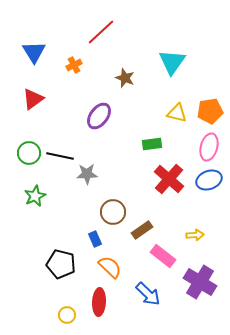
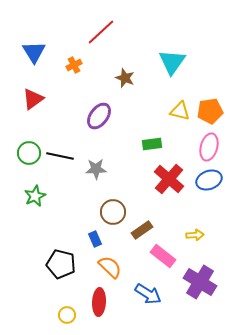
yellow triangle: moved 3 px right, 2 px up
gray star: moved 9 px right, 5 px up
blue arrow: rotated 12 degrees counterclockwise
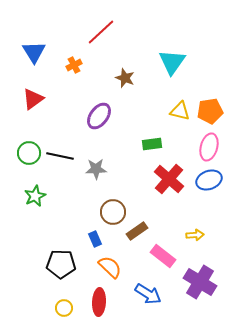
brown rectangle: moved 5 px left, 1 px down
black pentagon: rotated 12 degrees counterclockwise
yellow circle: moved 3 px left, 7 px up
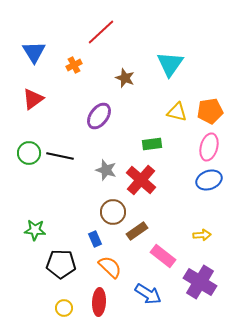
cyan triangle: moved 2 px left, 2 px down
yellow triangle: moved 3 px left, 1 px down
gray star: moved 10 px right, 1 px down; rotated 20 degrees clockwise
red cross: moved 28 px left, 1 px down
green star: moved 34 px down; rotated 30 degrees clockwise
yellow arrow: moved 7 px right
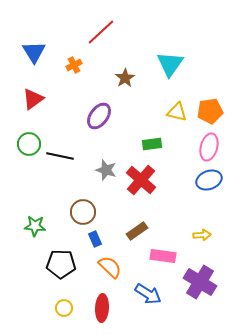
brown star: rotated 18 degrees clockwise
green circle: moved 9 px up
brown circle: moved 30 px left
green star: moved 4 px up
pink rectangle: rotated 30 degrees counterclockwise
red ellipse: moved 3 px right, 6 px down
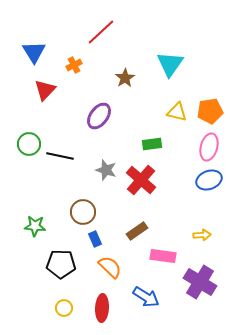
red triangle: moved 12 px right, 9 px up; rotated 10 degrees counterclockwise
blue arrow: moved 2 px left, 3 px down
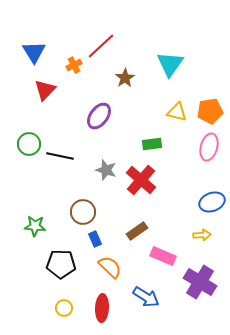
red line: moved 14 px down
blue ellipse: moved 3 px right, 22 px down
pink rectangle: rotated 15 degrees clockwise
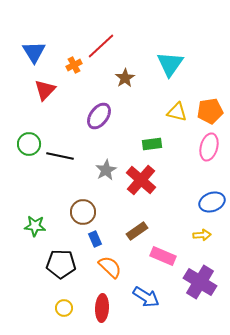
gray star: rotated 25 degrees clockwise
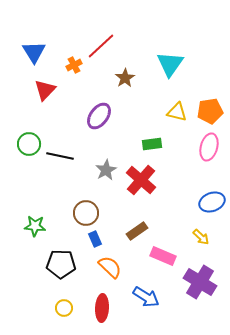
brown circle: moved 3 px right, 1 px down
yellow arrow: moved 1 px left, 2 px down; rotated 48 degrees clockwise
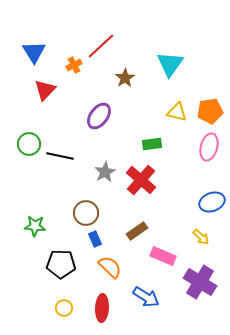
gray star: moved 1 px left, 2 px down
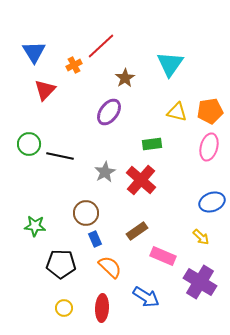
purple ellipse: moved 10 px right, 4 px up
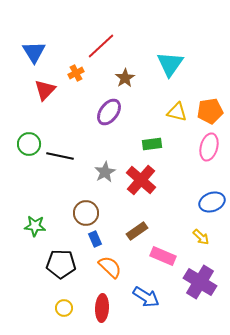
orange cross: moved 2 px right, 8 px down
